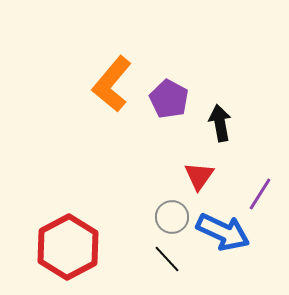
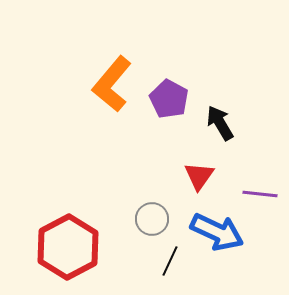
black arrow: rotated 21 degrees counterclockwise
purple line: rotated 64 degrees clockwise
gray circle: moved 20 px left, 2 px down
blue arrow: moved 6 px left
black line: moved 3 px right, 2 px down; rotated 68 degrees clockwise
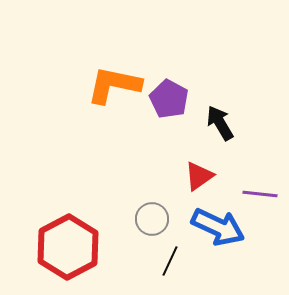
orange L-shape: moved 2 px right, 1 px down; rotated 62 degrees clockwise
red triangle: rotated 20 degrees clockwise
blue arrow: moved 1 px right, 5 px up
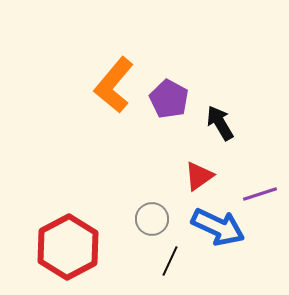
orange L-shape: rotated 62 degrees counterclockwise
purple line: rotated 24 degrees counterclockwise
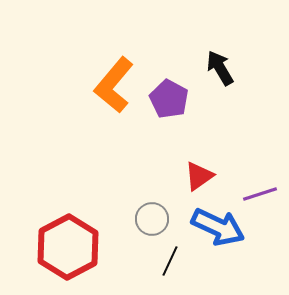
black arrow: moved 55 px up
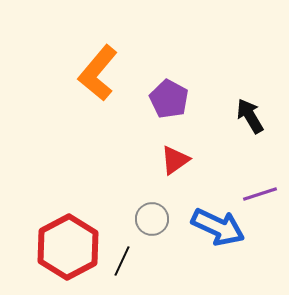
black arrow: moved 30 px right, 48 px down
orange L-shape: moved 16 px left, 12 px up
red triangle: moved 24 px left, 16 px up
black line: moved 48 px left
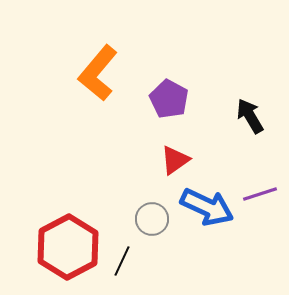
blue arrow: moved 11 px left, 20 px up
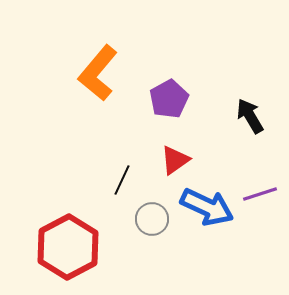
purple pentagon: rotated 15 degrees clockwise
black line: moved 81 px up
